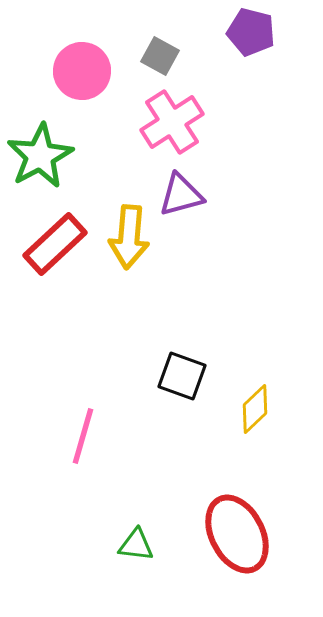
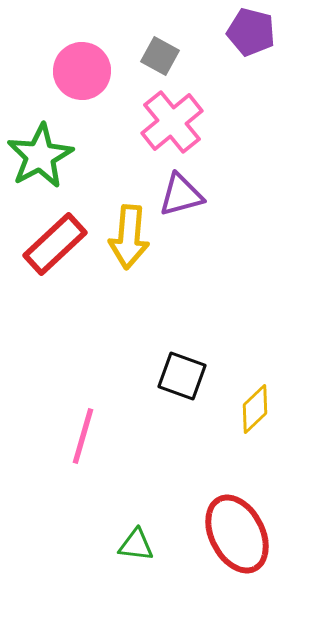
pink cross: rotated 6 degrees counterclockwise
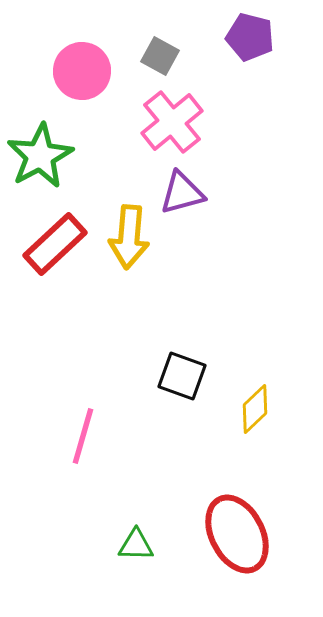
purple pentagon: moved 1 px left, 5 px down
purple triangle: moved 1 px right, 2 px up
green triangle: rotated 6 degrees counterclockwise
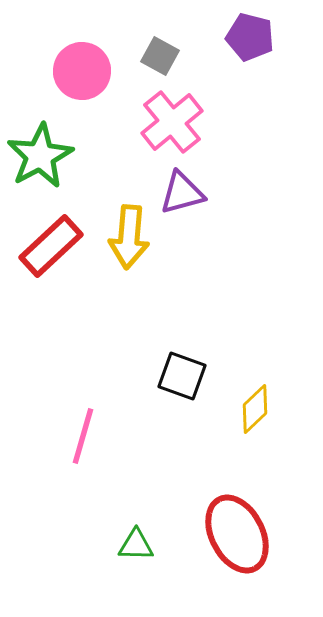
red rectangle: moved 4 px left, 2 px down
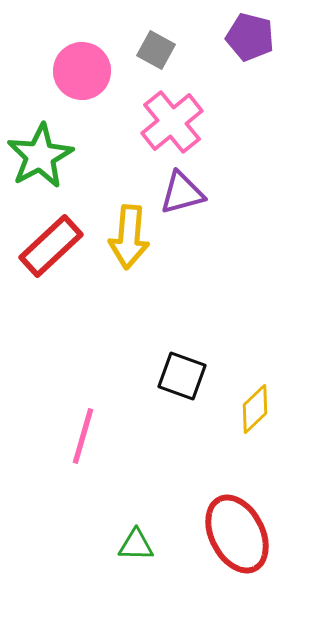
gray square: moved 4 px left, 6 px up
